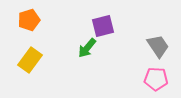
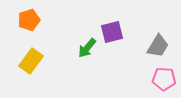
purple square: moved 9 px right, 6 px down
gray trapezoid: rotated 65 degrees clockwise
yellow rectangle: moved 1 px right, 1 px down
pink pentagon: moved 8 px right
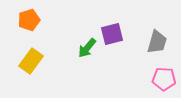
purple square: moved 2 px down
gray trapezoid: moved 1 px left, 4 px up; rotated 15 degrees counterclockwise
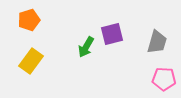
green arrow: moved 1 px left, 1 px up; rotated 10 degrees counterclockwise
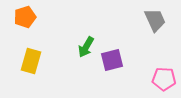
orange pentagon: moved 4 px left, 3 px up
purple square: moved 26 px down
gray trapezoid: moved 2 px left, 22 px up; rotated 40 degrees counterclockwise
yellow rectangle: rotated 20 degrees counterclockwise
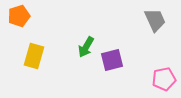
orange pentagon: moved 6 px left, 1 px up
yellow rectangle: moved 3 px right, 5 px up
pink pentagon: rotated 15 degrees counterclockwise
